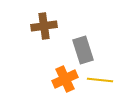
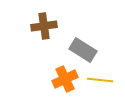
gray rectangle: rotated 40 degrees counterclockwise
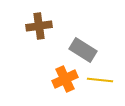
brown cross: moved 5 px left
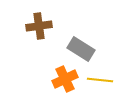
gray rectangle: moved 2 px left, 1 px up
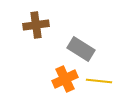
brown cross: moved 3 px left, 1 px up
yellow line: moved 1 px left, 1 px down
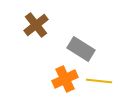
brown cross: rotated 30 degrees counterclockwise
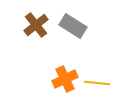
gray rectangle: moved 8 px left, 23 px up
yellow line: moved 2 px left, 2 px down
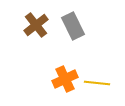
gray rectangle: rotated 32 degrees clockwise
